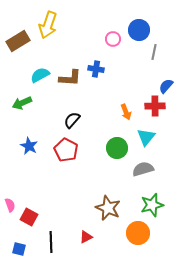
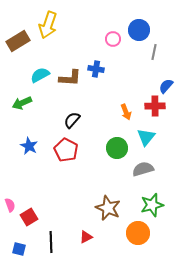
red square: rotated 30 degrees clockwise
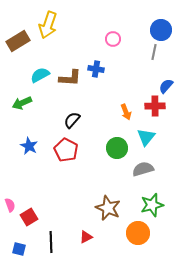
blue circle: moved 22 px right
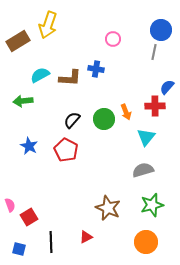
blue semicircle: moved 1 px right, 1 px down
green arrow: moved 1 px right, 2 px up; rotated 18 degrees clockwise
green circle: moved 13 px left, 29 px up
gray semicircle: moved 1 px down
orange circle: moved 8 px right, 9 px down
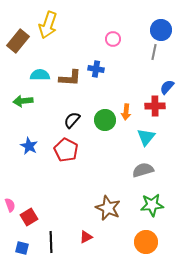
brown rectangle: rotated 20 degrees counterclockwise
cyan semicircle: rotated 30 degrees clockwise
orange arrow: rotated 28 degrees clockwise
green circle: moved 1 px right, 1 px down
green star: rotated 10 degrees clockwise
blue square: moved 3 px right, 1 px up
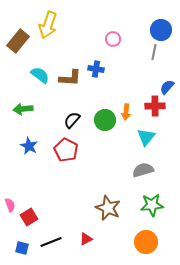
cyan semicircle: rotated 36 degrees clockwise
green arrow: moved 8 px down
red triangle: moved 2 px down
black line: rotated 70 degrees clockwise
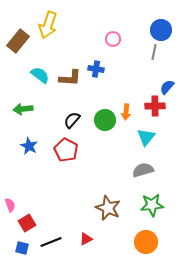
red square: moved 2 px left, 6 px down
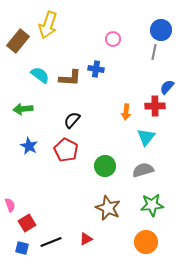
green circle: moved 46 px down
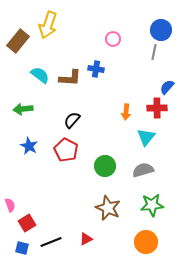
red cross: moved 2 px right, 2 px down
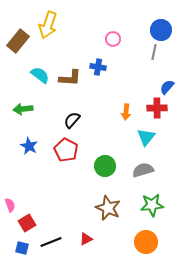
blue cross: moved 2 px right, 2 px up
